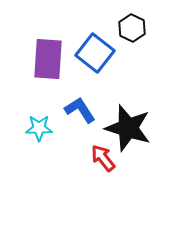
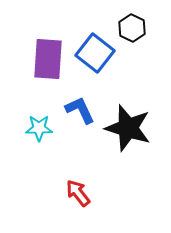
blue L-shape: rotated 8 degrees clockwise
red arrow: moved 25 px left, 35 px down
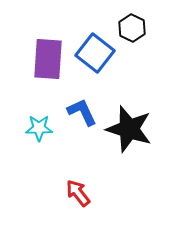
blue L-shape: moved 2 px right, 2 px down
black star: moved 1 px right, 1 px down
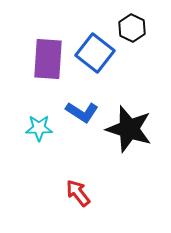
blue L-shape: rotated 148 degrees clockwise
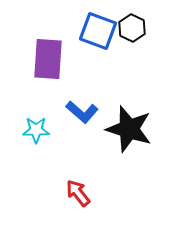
blue square: moved 3 px right, 22 px up; rotated 18 degrees counterclockwise
blue L-shape: rotated 8 degrees clockwise
cyan star: moved 3 px left, 2 px down
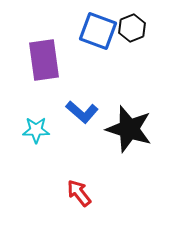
black hexagon: rotated 12 degrees clockwise
purple rectangle: moved 4 px left, 1 px down; rotated 12 degrees counterclockwise
red arrow: moved 1 px right
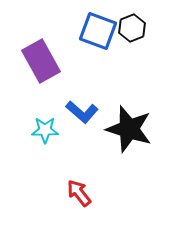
purple rectangle: moved 3 px left, 1 px down; rotated 21 degrees counterclockwise
cyan star: moved 9 px right
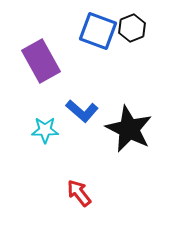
blue L-shape: moved 1 px up
black star: rotated 9 degrees clockwise
